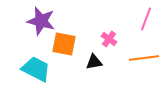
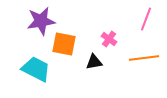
purple star: rotated 24 degrees counterclockwise
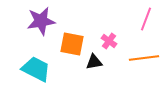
pink cross: moved 2 px down
orange square: moved 8 px right
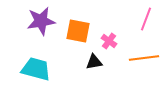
orange square: moved 6 px right, 13 px up
cyan trapezoid: rotated 12 degrees counterclockwise
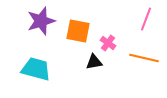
purple star: rotated 8 degrees counterclockwise
pink cross: moved 1 px left, 2 px down
orange line: rotated 20 degrees clockwise
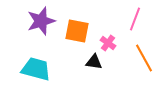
pink line: moved 11 px left
orange square: moved 1 px left
orange line: rotated 48 degrees clockwise
black triangle: rotated 18 degrees clockwise
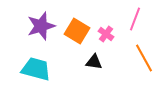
purple star: moved 5 px down
orange square: rotated 20 degrees clockwise
pink cross: moved 2 px left, 9 px up
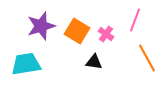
pink line: moved 1 px down
orange line: moved 3 px right
cyan trapezoid: moved 10 px left, 5 px up; rotated 24 degrees counterclockwise
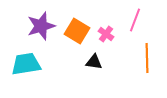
orange line: rotated 28 degrees clockwise
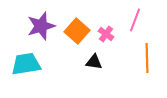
orange square: rotated 10 degrees clockwise
